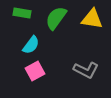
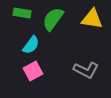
green semicircle: moved 3 px left, 1 px down
pink square: moved 2 px left
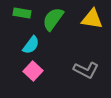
pink square: rotated 18 degrees counterclockwise
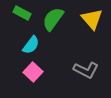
green rectangle: rotated 18 degrees clockwise
yellow triangle: rotated 40 degrees clockwise
pink square: moved 1 px down
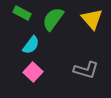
gray L-shape: rotated 10 degrees counterclockwise
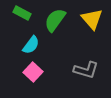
green semicircle: moved 2 px right, 1 px down
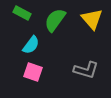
pink square: rotated 24 degrees counterclockwise
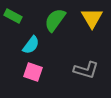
green rectangle: moved 9 px left, 3 px down
yellow triangle: moved 1 px up; rotated 10 degrees clockwise
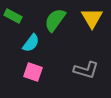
cyan semicircle: moved 2 px up
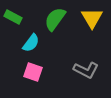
green rectangle: moved 1 px down
green semicircle: moved 1 px up
gray L-shape: rotated 10 degrees clockwise
